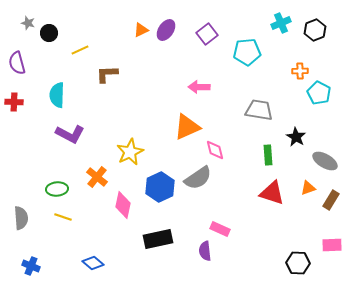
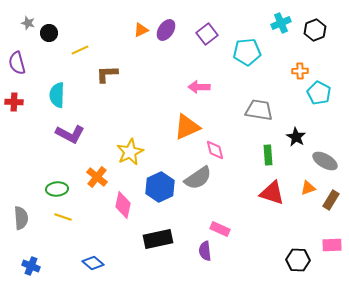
black hexagon at (298, 263): moved 3 px up
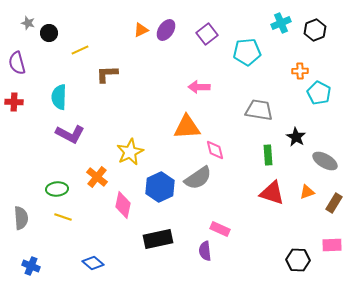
cyan semicircle at (57, 95): moved 2 px right, 2 px down
orange triangle at (187, 127): rotated 20 degrees clockwise
orange triangle at (308, 188): moved 1 px left, 4 px down
brown rectangle at (331, 200): moved 3 px right, 3 px down
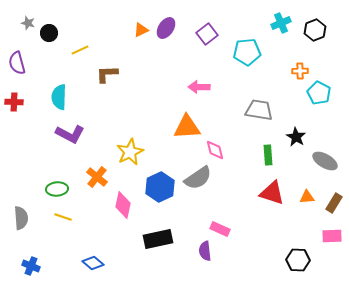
purple ellipse at (166, 30): moved 2 px up
orange triangle at (307, 192): moved 5 px down; rotated 14 degrees clockwise
pink rectangle at (332, 245): moved 9 px up
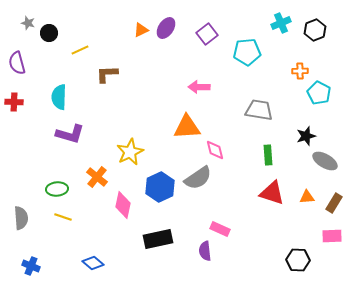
purple L-shape at (70, 134): rotated 12 degrees counterclockwise
black star at (296, 137): moved 10 px right, 1 px up; rotated 24 degrees clockwise
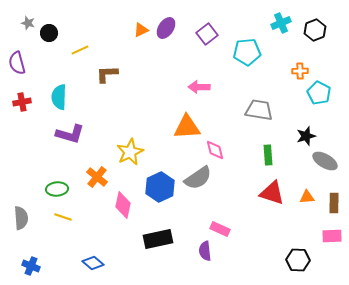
red cross at (14, 102): moved 8 px right; rotated 12 degrees counterclockwise
brown rectangle at (334, 203): rotated 30 degrees counterclockwise
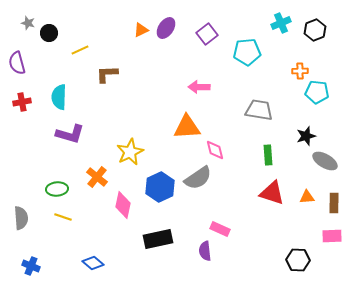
cyan pentagon at (319, 93): moved 2 px left, 1 px up; rotated 20 degrees counterclockwise
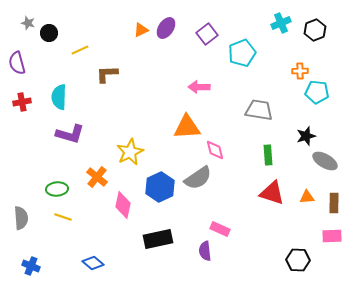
cyan pentagon at (247, 52): moved 5 px left, 1 px down; rotated 16 degrees counterclockwise
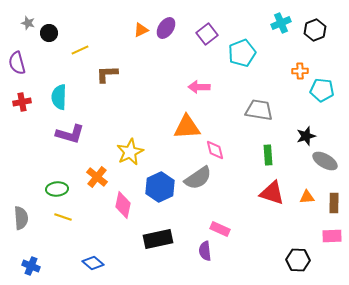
cyan pentagon at (317, 92): moved 5 px right, 2 px up
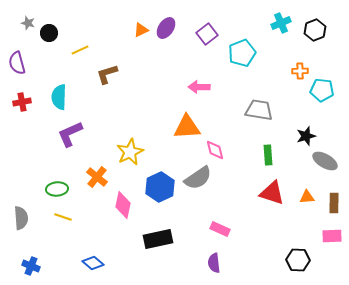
brown L-shape at (107, 74): rotated 15 degrees counterclockwise
purple L-shape at (70, 134): rotated 140 degrees clockwise
purple semicircle at (205, 251): moved 9 px right, 12 px down
